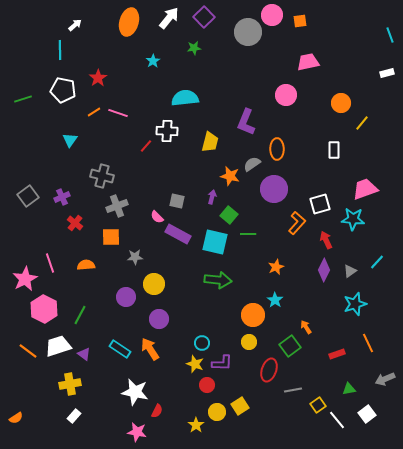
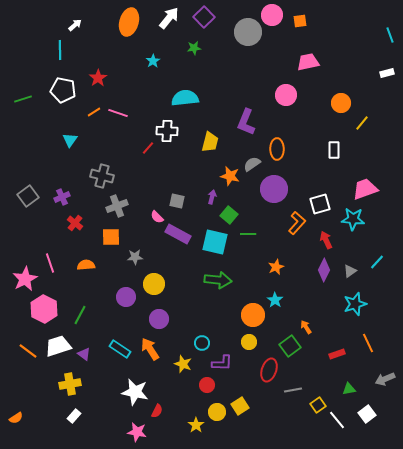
red line at (146, 146): moved 2 px right, 2 px down
yellow star at (195, 364): moved 12 px left
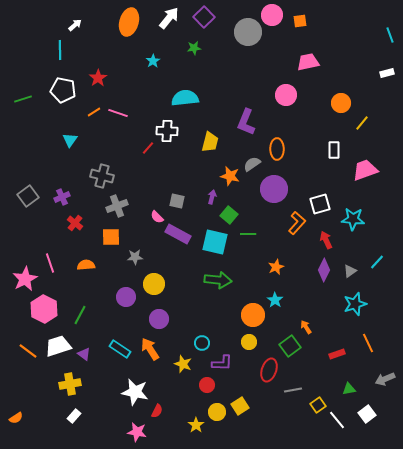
pink trapezoid at (365, 189): moved 19 px up
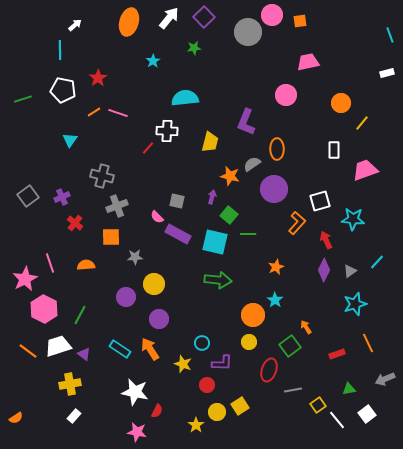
white square at (320, 204): moved 3 px up
